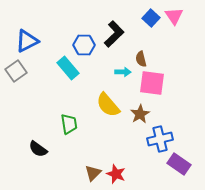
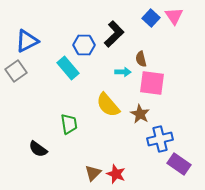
brown star: rotated 12 degrees counterclockwise
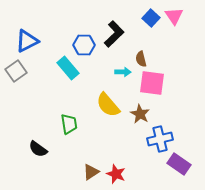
brown triangle: moved 2 px left, 1 px up; rotated 12 degrees clockwise
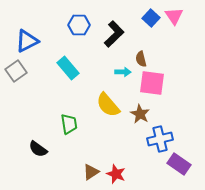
blue hexagon: moved 5 px left, 20 px up
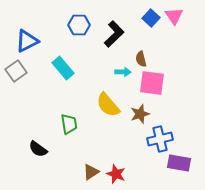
cyan rectangle: moved 5 px left
brown star: rotated 24 degrees clockwise
purple rectangle: moved 1 px up; rotated 25 degrees counterclockwise
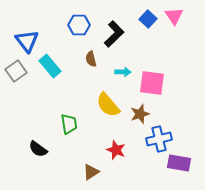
blue square: moved 3 px left, 1 px down
blue triangle: rotated 40 degrees counterclockwise
brown semicircle: moved 50 px left
cyan rectangle: moved 13 px left, 2 px up
blue cross: moved 1 px left
red star: moved 24 px up
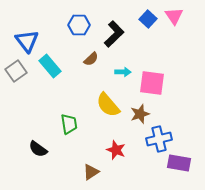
brown semicircle: rotated 119 degrees counterclockwise
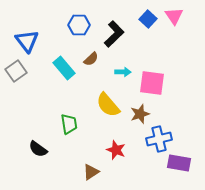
cyan rectangle: moved 14 px right, 2 px down
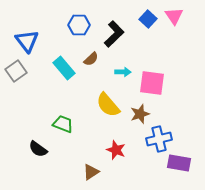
green trapezoid: moved 6 px left; rotated 60 degrees counterclockwise
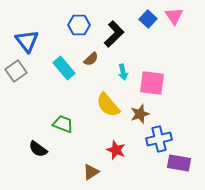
cyan arrow: rotated 77 degrees clockwise
